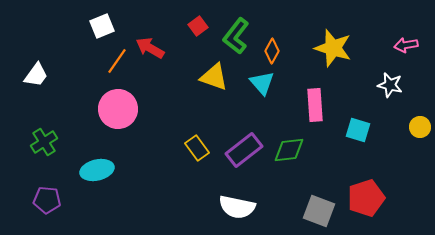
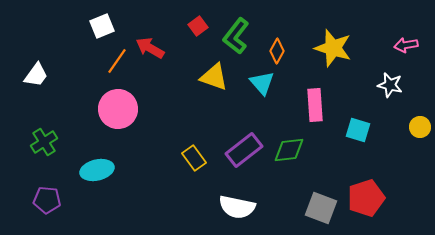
orange diamond: moved 5 px right
yellow rectangle: moved 3 px left, 10 px down
gray square: moved 2 px right, 3 px up
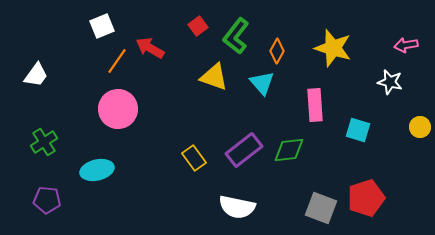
white star: moved 3 px up
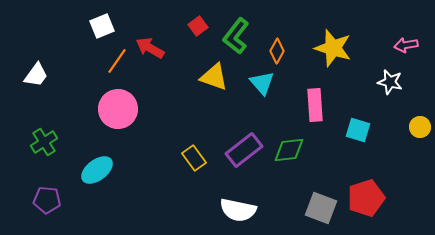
cyan ellipse: rotated 24 degrees counterclockwise
white semicircle: moved 1 px right, 3 px down
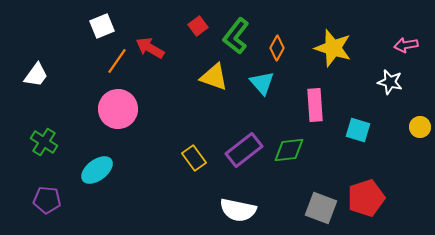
orange diamond: moved 3 px up
green cross: rotated 24 degrees counterclockwise
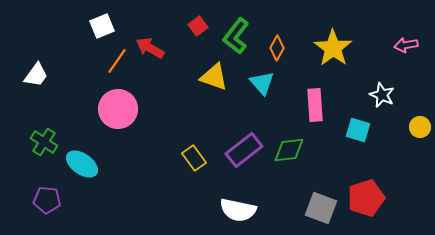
yellow star: rotated 18 degrees clockwise
white star: moved 8 px left, 13 px down; rotated 10 degrees clockwise
cyan ellipse: moved 15 px left, 6 px up; rotated 72 degrees clockwise
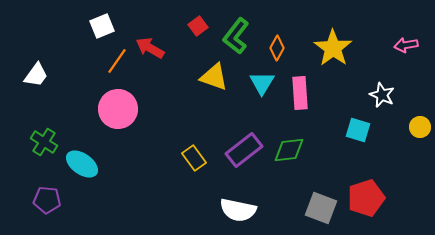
cyan triangle: rotated 12 degrees clockwise
pink rectangle: moved 15 px left, 12 px up
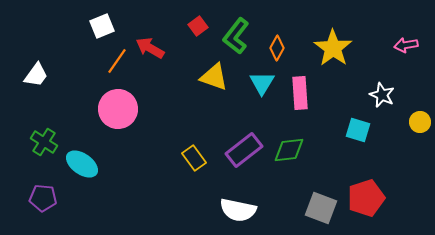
yellow circle: moved 5 px up
purple pentagon: moved 4 px left, 2 px up
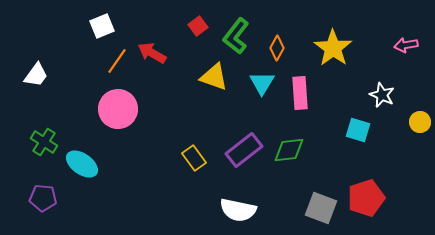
red arrow: moved 2 px right, 5 px down
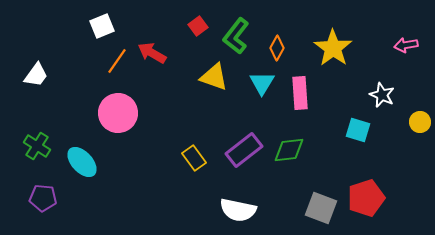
pink circle: moved 4 px down
green cross: moved 7 px left, 4 px down
cyan ellipse: moved 2 px up; rotated 12 degrees clockwise
